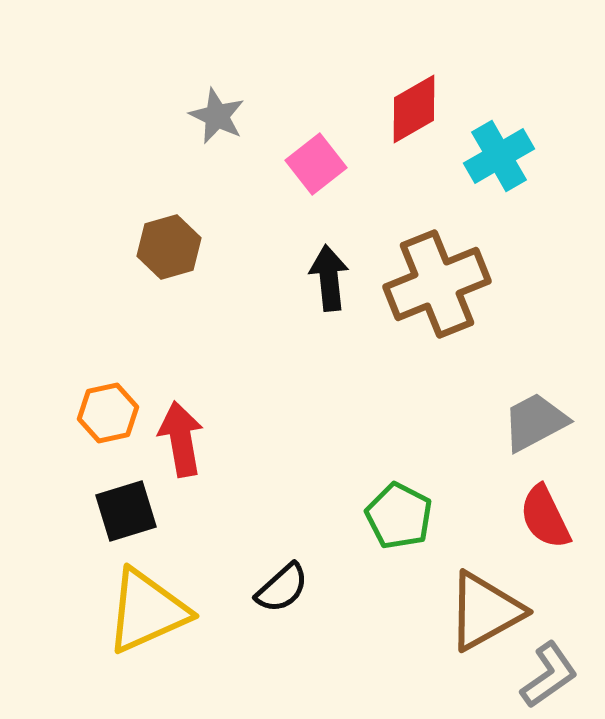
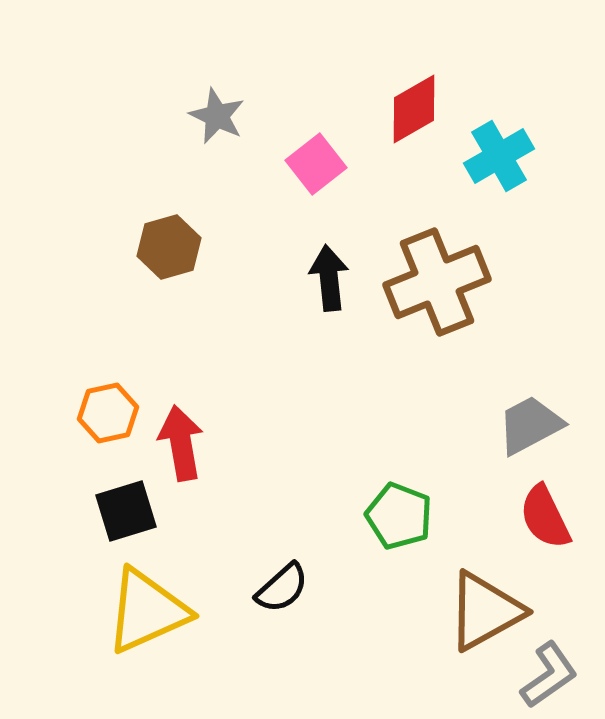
brown cross: moved 2 px up
gray trapezoid: moved 5 px left, 3 px down
red arrow: moved 4 px down
green pentagon: rotated 6 degrees counterclockwise
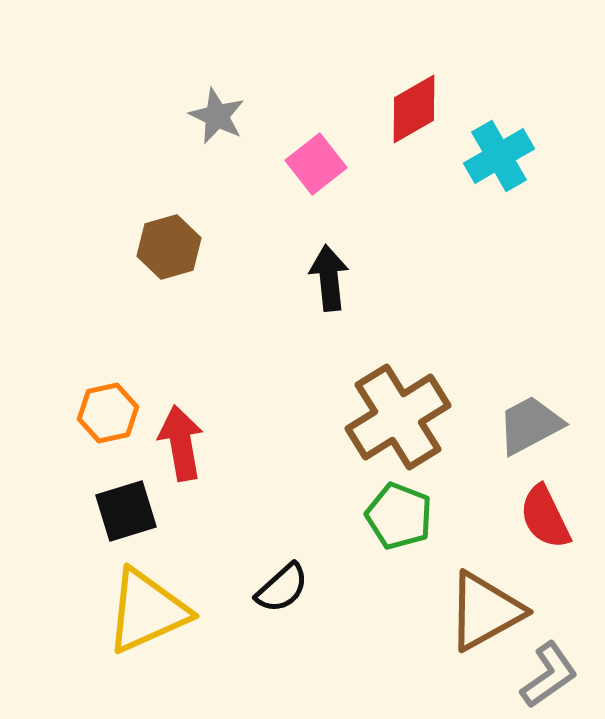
brown cross: moved 39 px left, 135 px down; rotated 10 degrees counterclockwise
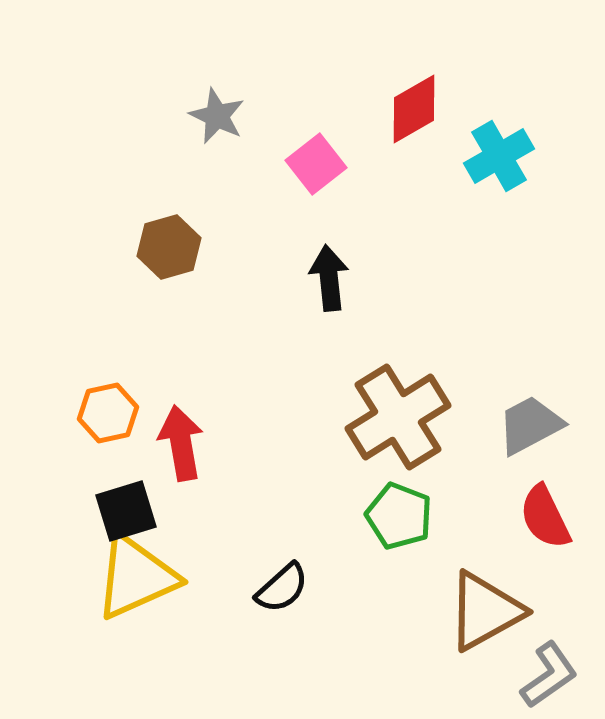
yellow triangle: moved 11 px left, 34 px up
